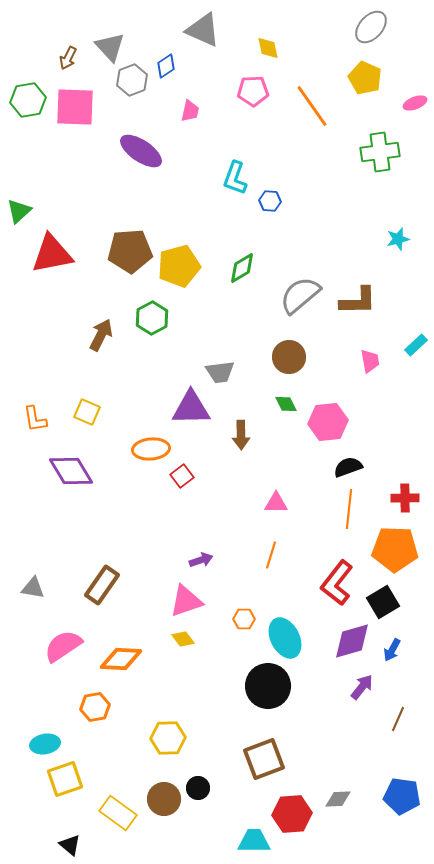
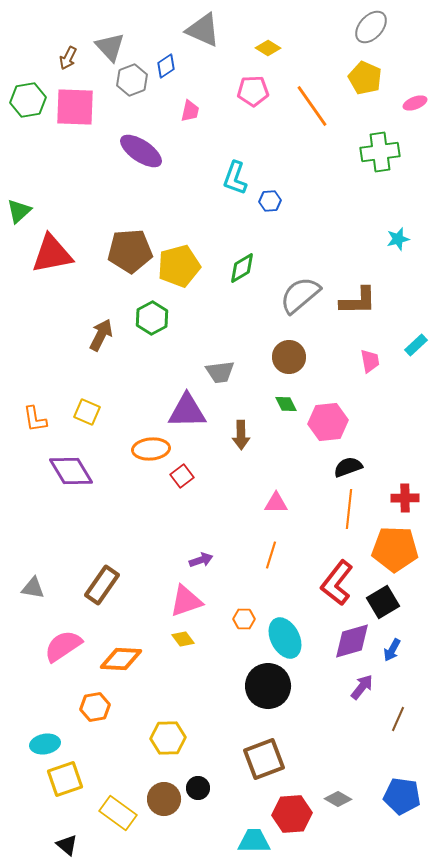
yellow diamond at (268, 48): rotated 45 degrees counterclockwise
blue hexagon at (270, 201): rotated 10 degrees counterclockwise
purple triangle at (191, 408): moved 4 px left, 3 px down
gray diamond at (338, 799): rotated 32 degrees clockwise
black triangle at (70, 845): moved 3 px left
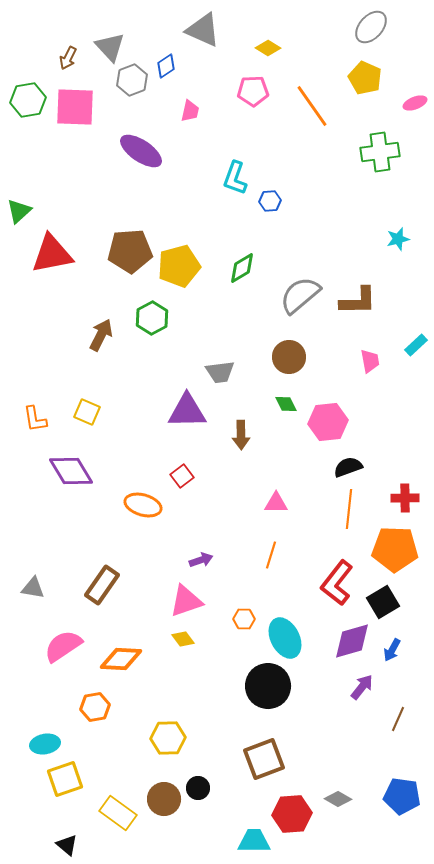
orange ellipse at (151, 449): moved 8 px left, 56 px down; rotated 21 degrees clockwise
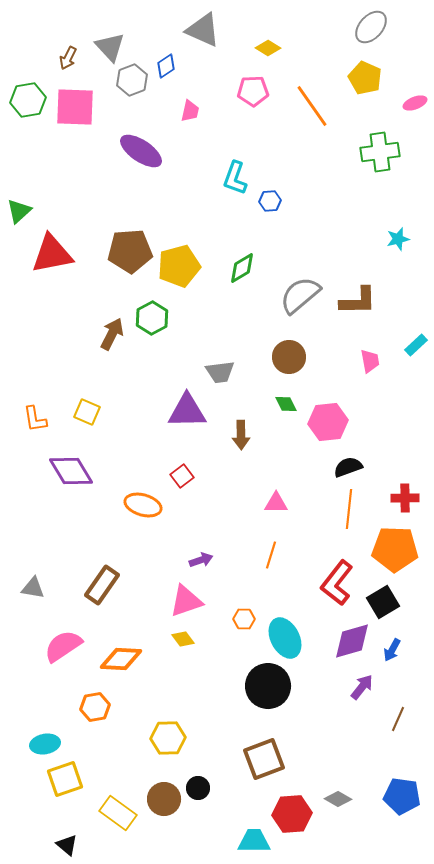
brown arrow at (101, 335): moved 11 px right, 1 px up
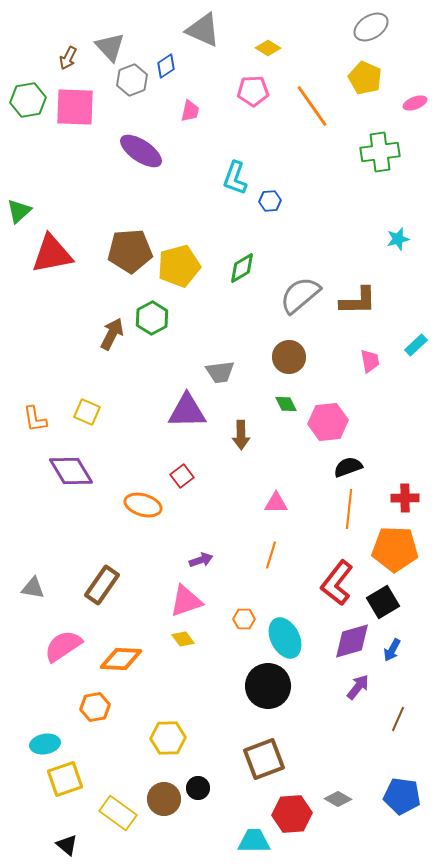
gray ellipse at (371, 27): rotated 16 degrees clockwise
purple arrow at (362, 687): moved 4 px left
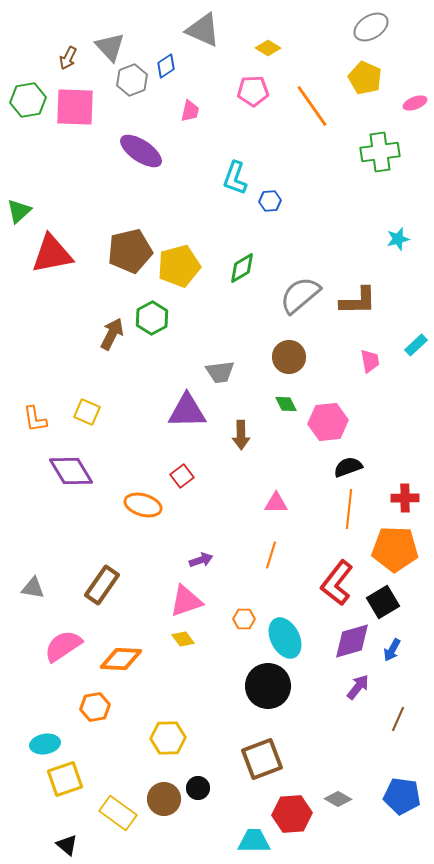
brown pentagon at (130, 251): rotated 9 degrees counterclockwise
brown square at (264, 759): moved 2 px left
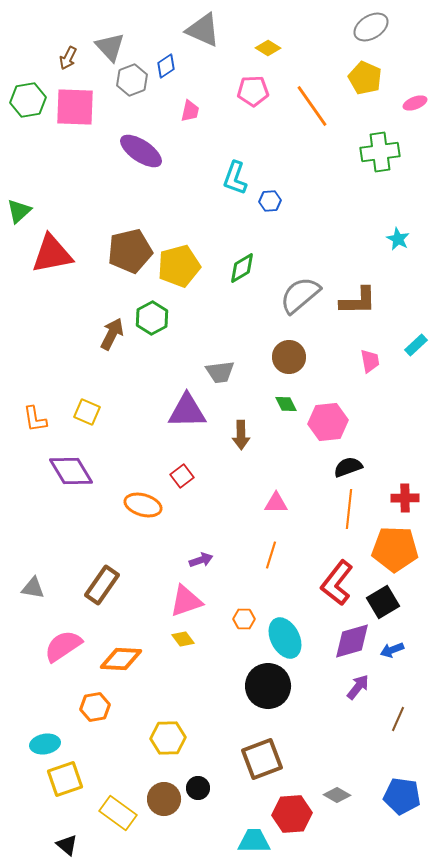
cyan star at (398, 239): rotated 30 degrees counterclockwise
blue arrow at (392, 650): rotated 40 degrees clockwise
gray diamond at (338, 799): moved 1 px left, 4 px up
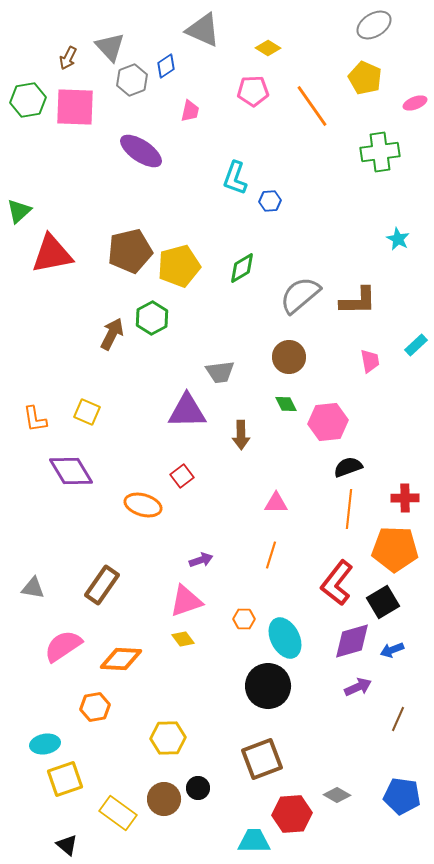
gray ellipse at (371, 27): moved 3 px right, 2 px up
purple arrow at (358, 687): rotated 28 degrees clockwise
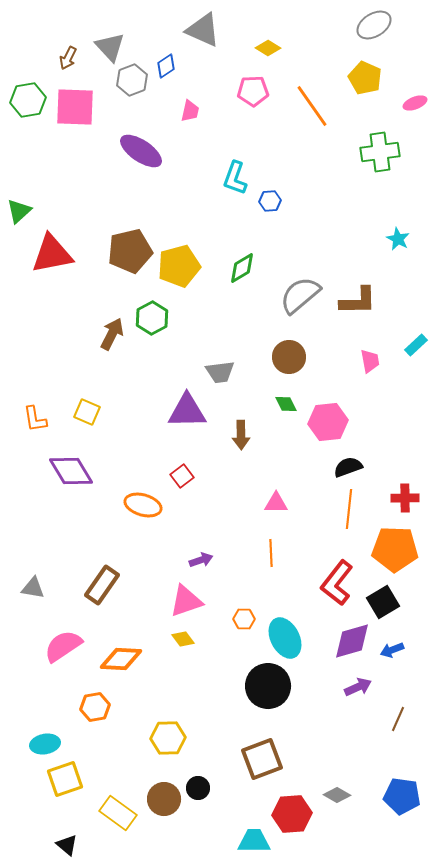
orange line at (271, 555): moved 2 px up; rotated 20 degrees counterclockwise
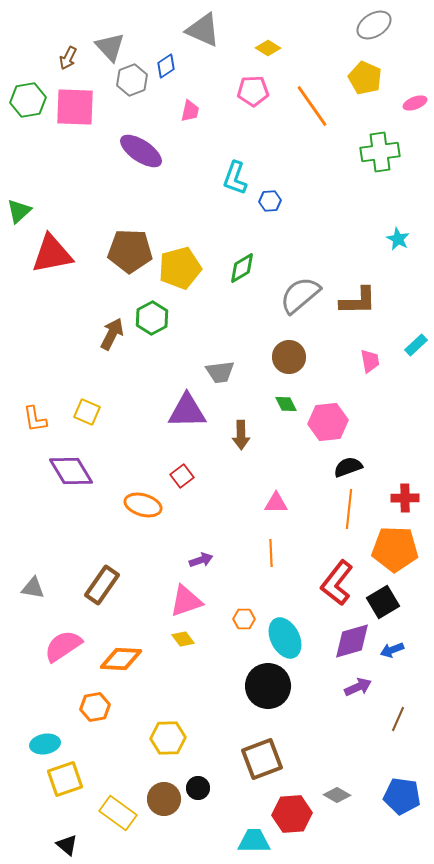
brown pentagon at (130, 251): rotated 15 degrees clockwise
yellow pentagon at (179, 266): moved 1 px right, 2 px down
